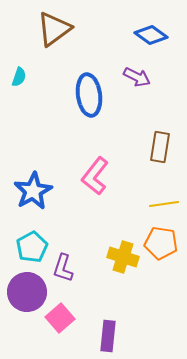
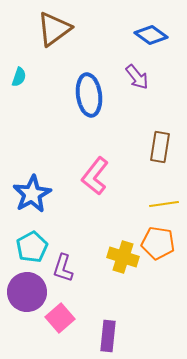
purple arrow: rotated 24 degrees clockwise
blue star: moved 1 px left, 3 px down
orange pentagon: moved 3 px left
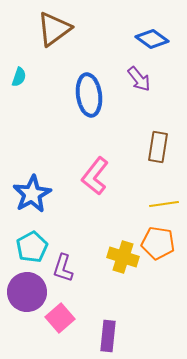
blue diamond: moved 1 px right, 4 px down
purple arrow: moved 2 px right, 2 px down
brown rectangle: moved 2 px left
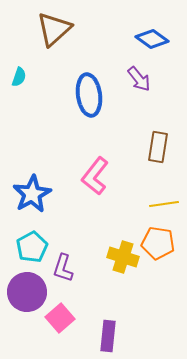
brown triangle: rotated 6 degrees counterclockwise
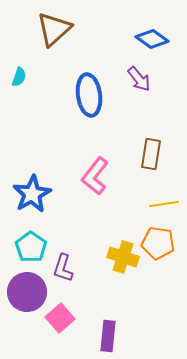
brown rectangle: moved 7 px left, 7 px down
cyan pentagon: moved 1 px left; rotated 8 degrees counterclockwise
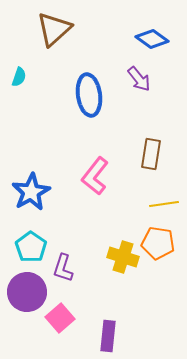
blue star: moved 1 px left, 2 px up
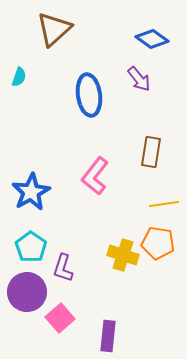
brown rectangle: moved 2 px up
yellow cross: moved 2 px up
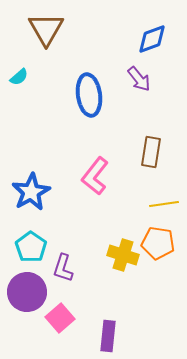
brown triangle: moved 8 px left; rotated 18 degrees counterclockwise
blue diamond: rotated 56 degrees counterclockwise
cyan semicircle: rotated 30 degrees clockwise
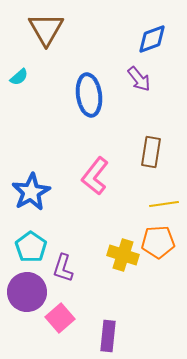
orange pentagon: moved 1 px up; rotated 12 degrees counterclockwise
